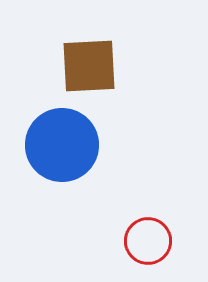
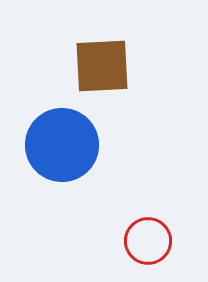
brown square: moved 13 px right
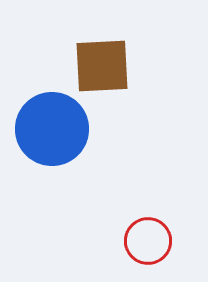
blue circle: moved 10 px left, 16 px up
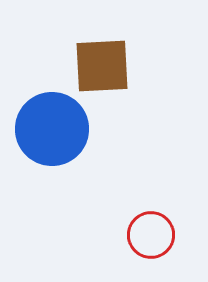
red circle: moved 3 px right, 6 px up
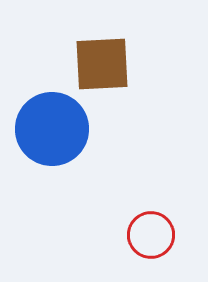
brown square: moved 2 px up
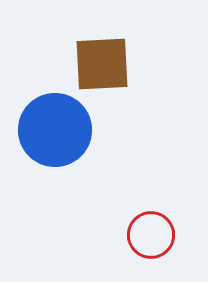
blue circle: moved 3 px right, 1 px down
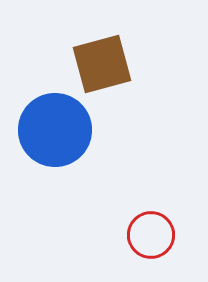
brown square: rotated 12 degrees counterclockwise
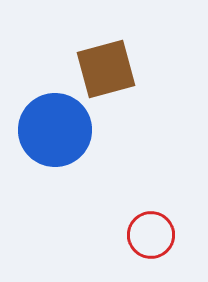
brown square: moved 4 px right, 5 px down
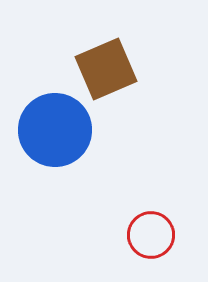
brown square: rotated 8 degrees counterclockwise
